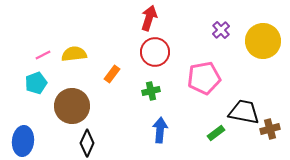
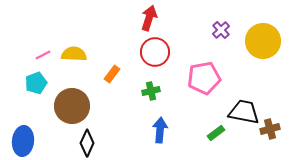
yellow semicircle: rotated 10 degrees clockwise
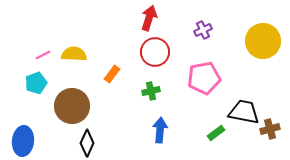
purple cross: moved 18 px left; rotated 18 degrees clockwise
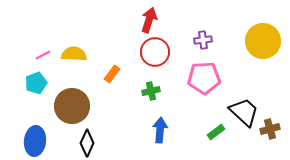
red arrow: moved 2 px down
purple cross: moved 10 px down; rotated 18 degrees clockwise
pink pentagon: rotated 8 degrees clockwise
black trapezoid: rotated 32 degrees clockwise
green rectangle: moved 1 px up
blue ellipse: moved 12 px right
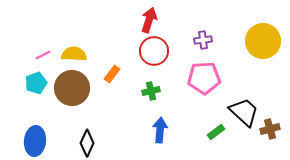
red circle: moved 1 px left, 1 px up
brown circle: moved 18 px up
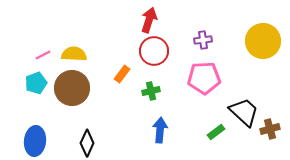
orange rectangle: moved 10 px right
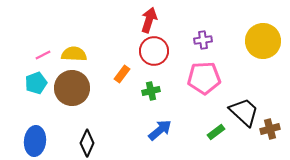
blue arrow: rotated 45 degrees clockwise
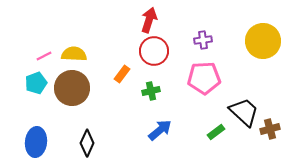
pink line: moved 1 px right, 1 px down
blue ellipse: moved 1 px right, 1 px down
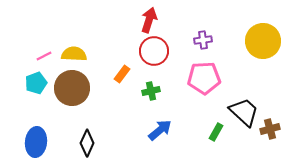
green rectangle: rotated 24 degrees counterclockwise
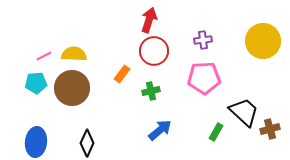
cyan pentagon: rotated 15 degrees clockwise
